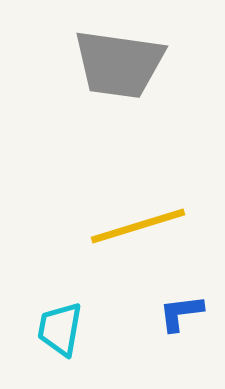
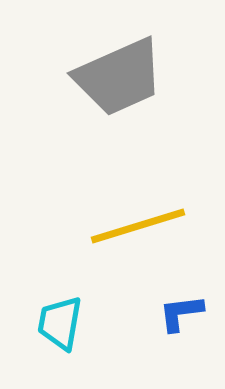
gray trapezoid: moved 13 px down; rotated 32 degrees counterclockwise
cyan trapezoid: moved 6 px up
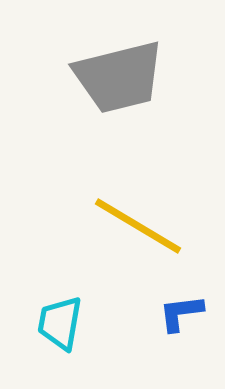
gray trapezoid: rotated 10 degrees clockwise
yellow line: rotated 48 degrees clockwise
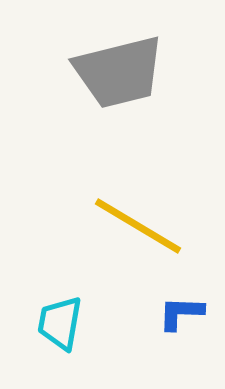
gray trapezoid: moved 5 px up
blue L-shape: rotated 9 degrees clockwise
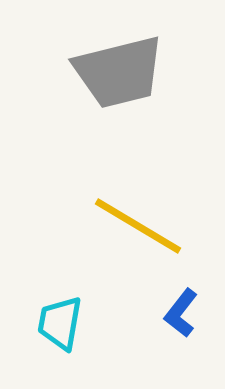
blue L-shape: rotated 54 degrees counterclockwise
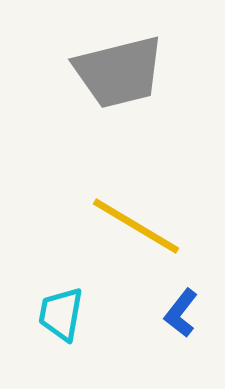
yellow line: moved 2 px left
cyan trapezoid: moved 1 px right, 9 px up
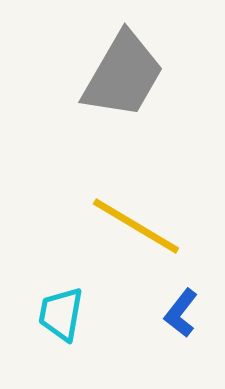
gray trapezoid: moved 4 px right, 3 px down; rotated 46 degrees counterclockwise
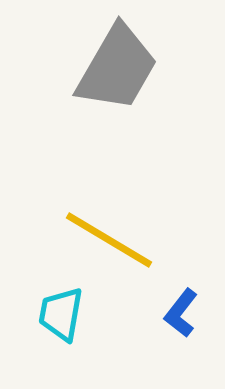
gray trapezoid: moved 6 px left, 7 px up
yellow line: moved 27 px left, 14 px down
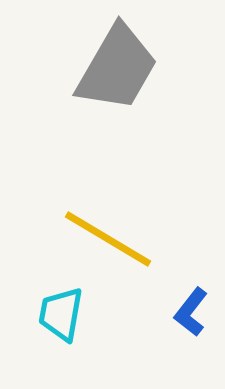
yellow line: moved 1 px left, 1 px up
blue L-shape: moved 10 px right, 1 px up
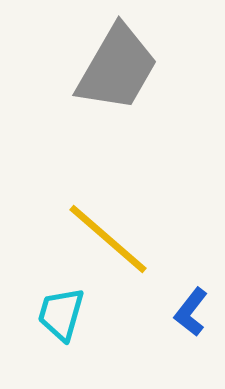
yellow line: rotated 10 degrees clockwise
cyan trapezoid: rotated 6 degrees clockwise
